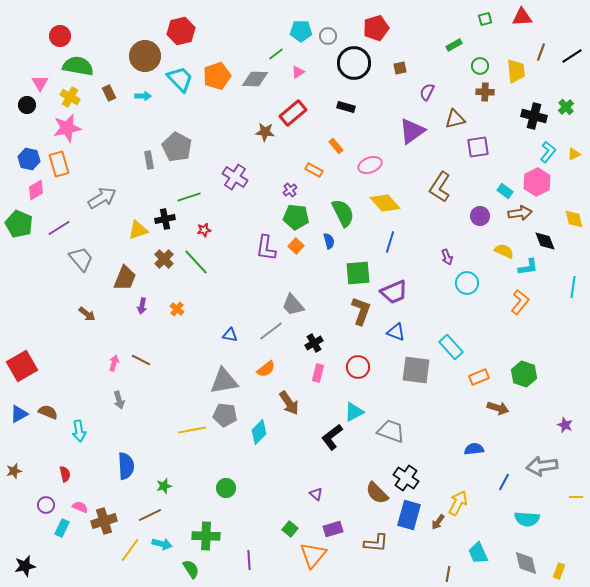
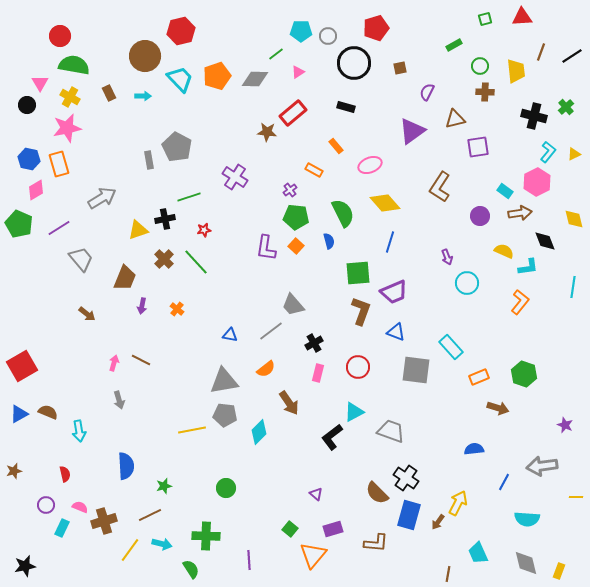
green semicircle at (78, 66): moved 4 px left, 1 px up
brown star at (265, 132): moved 2 px right
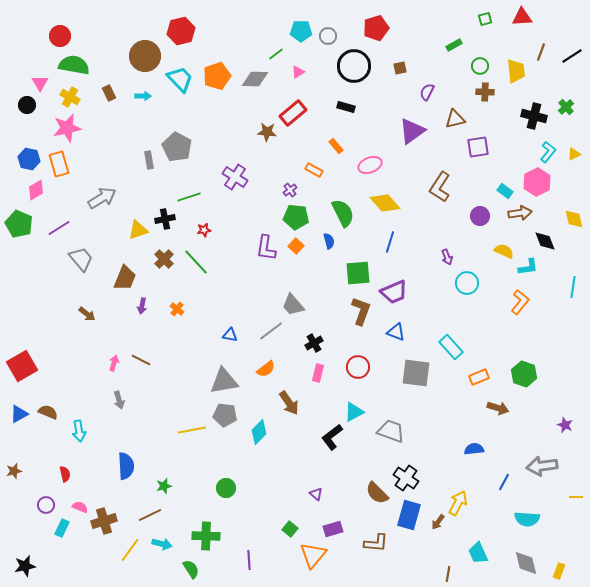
black circle at (354, 63): moved 3 px down
gray square at (416, 370): moved 3 px down
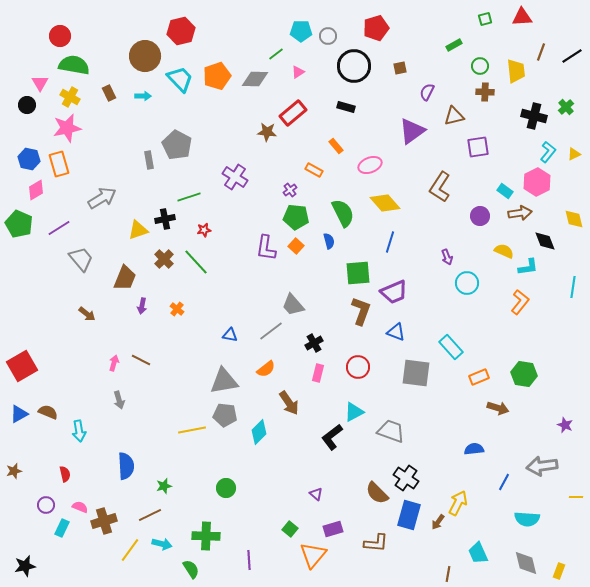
brown triangle at (455, 119): moved 1 px left, 3 px up
gray pentagon at (177, 147): moved 2 px up
green hexagon at (524, 374): rotated 10 degrees counterclockwise
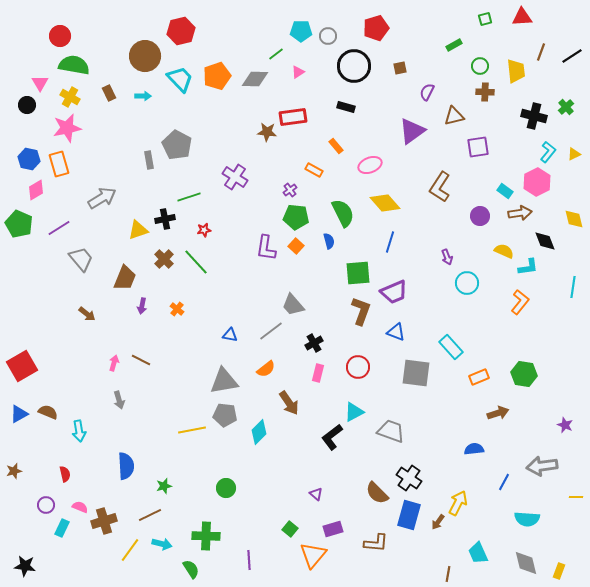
red rectangle at (293, 113): moved 4 px down; rotated 32 degrees clockwise
brown arrow at (498, 408): moved 5 px down; rotated 35 degrees counterclockwise
black cross at (406, 478): moved 3 px right
black star at (25, 566): rotated 20 degrees clockwise
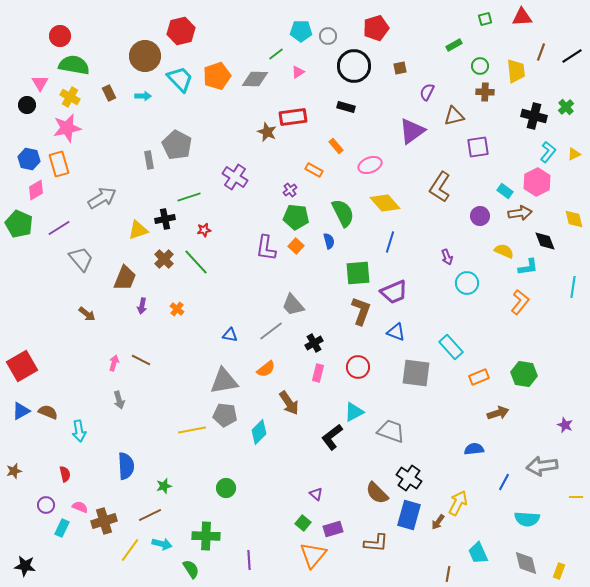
brown star at (267, 132): rotated 18 degrees clockwise
blue triangle at (19, 414): moved 2 px right, 3 px up
green square at (290, 529): moved 13 px right, 6 px up
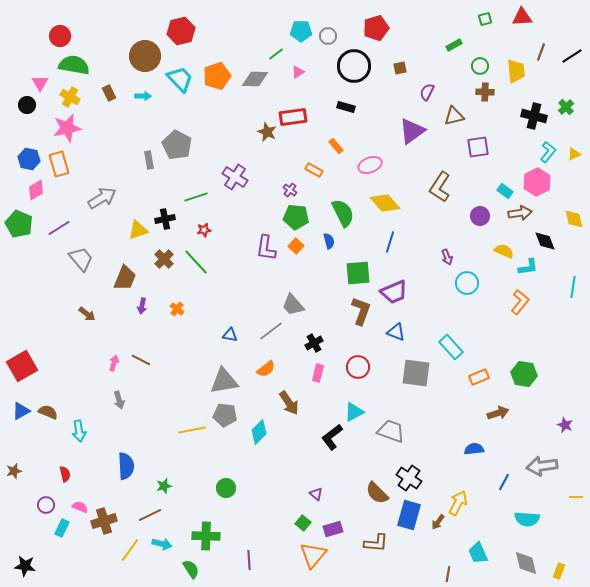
purple cross at (290, 190): rotated 16 degrees counterclockwise
green line at (189, 197): moved 7 px right
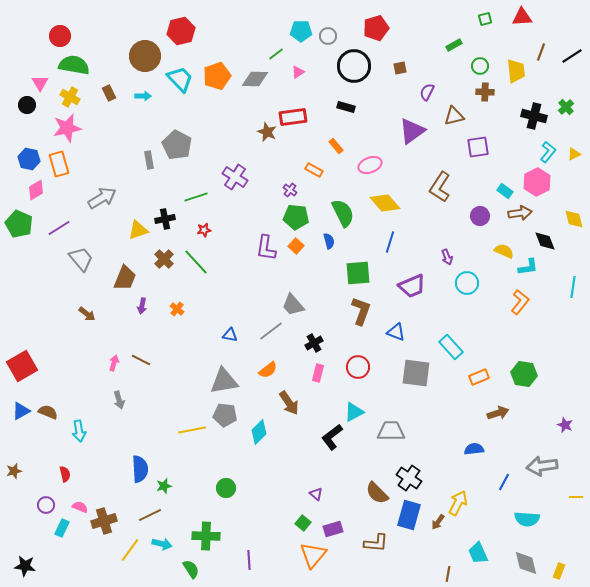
purple trapezoid at (394, 292): moved 18 px right, 6 px up
orange semicircle at (266, 369): moved 2 px right, 1 px down
gray trapezoid at (391, 431): rotated 20 degrees counterclockwise
blue semicircle at (126, 466): moved 14 px right, 3 px down
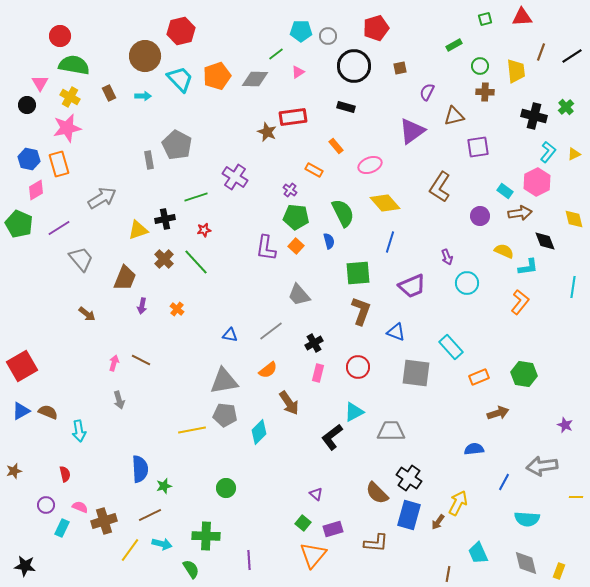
gray trapezoid at (293, 305): moved 6 px right, 10 px up
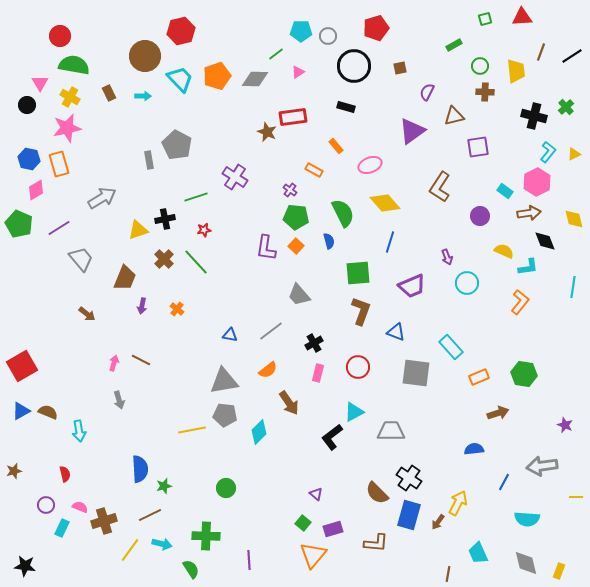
brown arrow at (520, 213): moved 9 px right
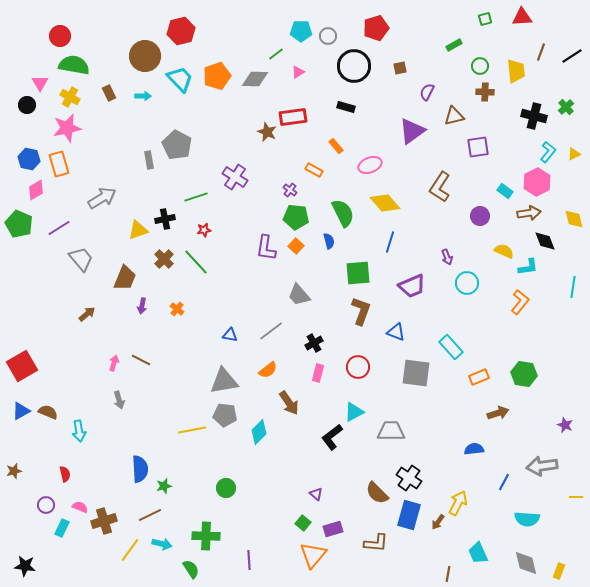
brown arrow at (87, 314): rotated 78 degrees counterclockwise
